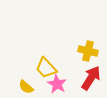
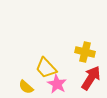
yellow cross: moved 3 px left, 1 px down
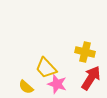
pink star: rotated 12 degrees counterclockwise
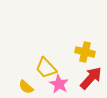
red arrow: rotated 10 degrees clockwise
pink star: moved 2 px right; rotated 12 degrees clockwise
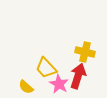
red arrow: moved 13 px left, 2 px up; rotated 25 degrees counterclockwise
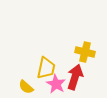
yellow trapezoid: rotated 125 degrees counterclockwise
red arrow: moved 3 px left, 1 px down
pink star: moved 3 px left
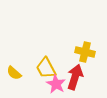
yellow trapezoid: rotated 140 degrees clockwise
yellow semicircle: moved 12 px left, 14 px up
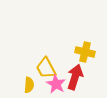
yellow semicircle: moved 15 px right, 12 px down; rotated 126 degrees counterclockwise
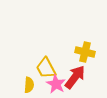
red arrow: rotated 20 degrees clockwise
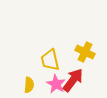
yellow cross: rotated 12 degrees clockwise
yellow trapezoid: moved 4 px right, 8 px up; rotated 15 degrees clockwise
red arrow: moved 2 px left, 3 px down
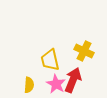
yellow cross: moved 1 px left, 1 px up
red arrow: rotated 15 degrees counterclockwise
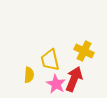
red arrow: moved 1 px right, 1 px up
yellow semicircle: moved 10 px up
